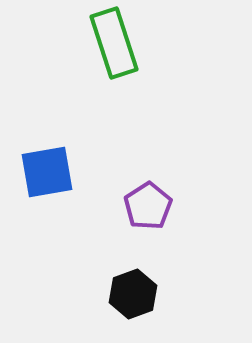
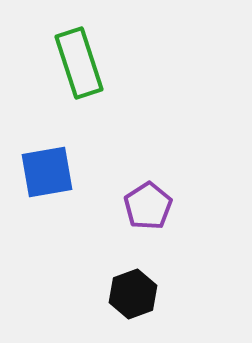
green rectangle: moved 35 px left, 20 px down
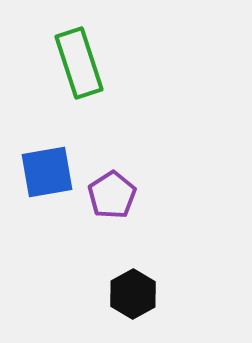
purple pentagon: moved 36 px left, 11 px up
black hexagon: rotated 9 degrees counterclockwise
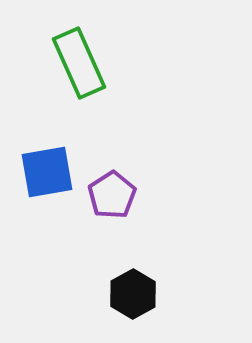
green rectangle: rotated 6 degrees counterclockwise
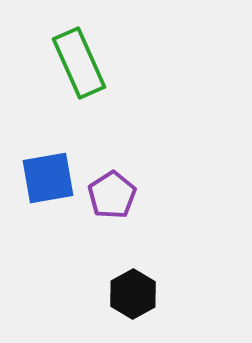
blue square: moved 1 px right, 6 px down
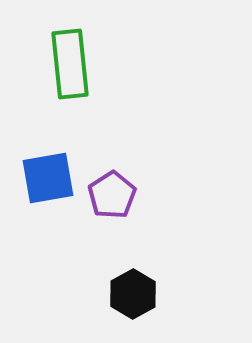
green rectangle: moved 9 px left, 1 px down; rotated 18 degrees clockwise
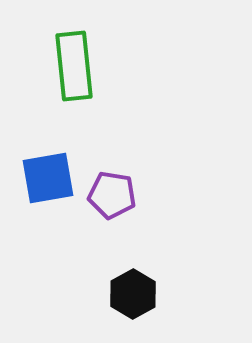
green rectangle: moved 4 px right, 2 px down
purple pentagon: rotated 30 degrees counterclockwise
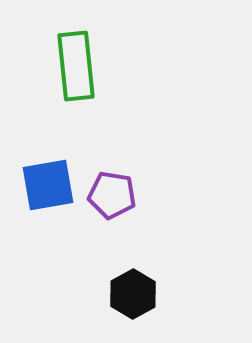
green rectangle: moved 2 px right
blue square: moved 7 px down
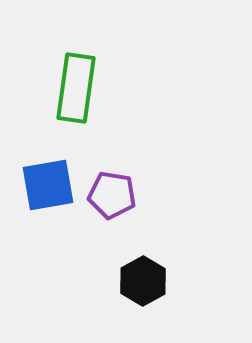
green rectangle: moved 22 px down; rotated 14 degrees clockwise
black hexagon: moved 10 px right, 13 px up
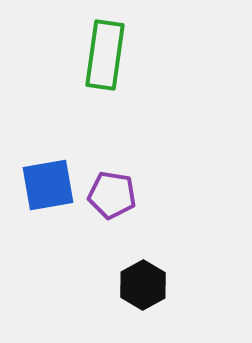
green rectangle: moved 29 px right, 33 px up
black hexagon: moved 4 px down
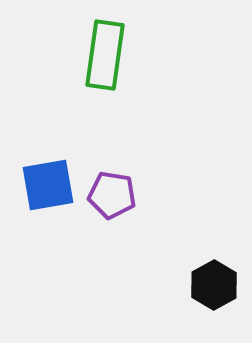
black hexagon: moved 71 px right
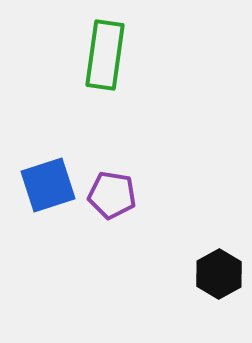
blue square: rotated 8 degrees counterclockwise
black hexagon: moved 5 px right, 11 px up
